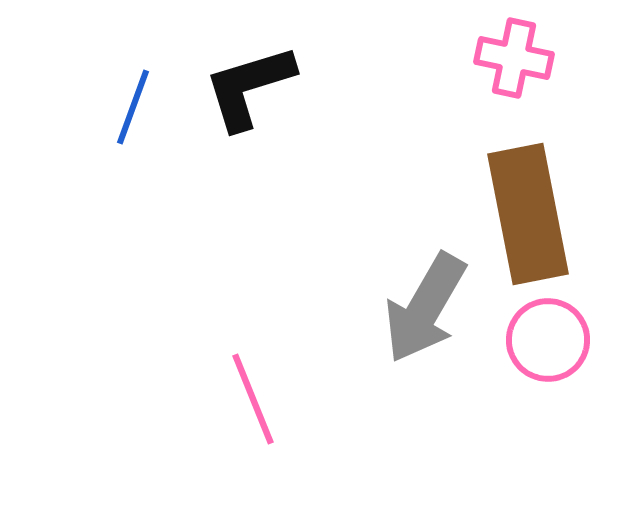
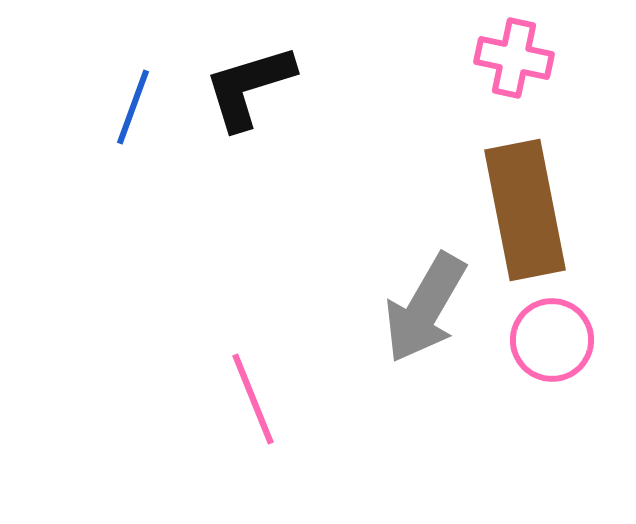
brown rectangle: moved 3 px left, 4 px up
pink circle: moved 4 px right
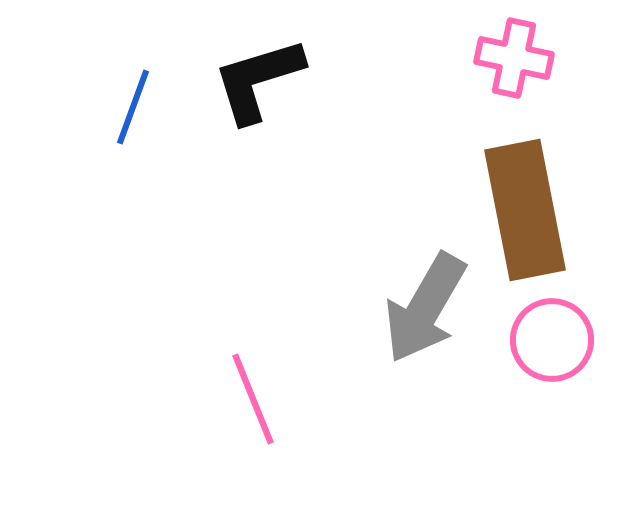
black L-shape: moved 9 px right, 7 px up
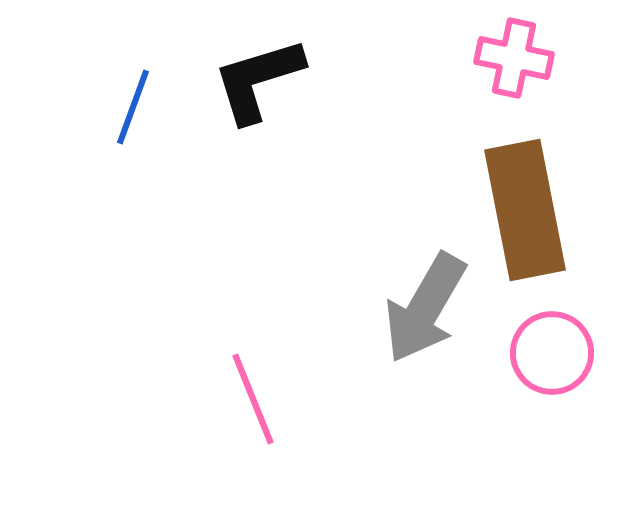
pink circle: moved 13 px down
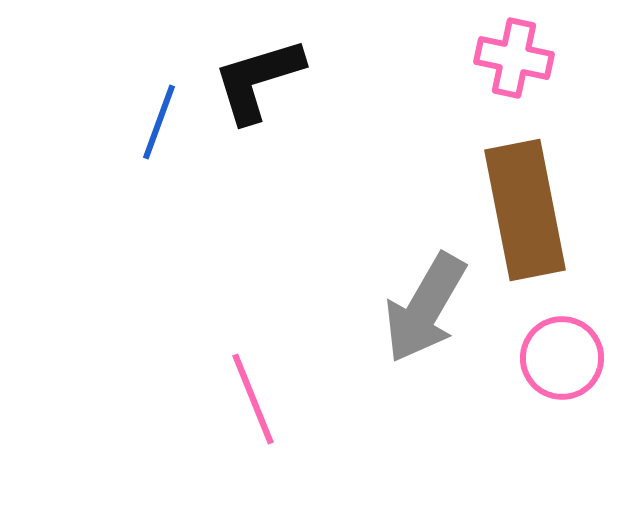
blue line: moved 26 px right, 15 px down
pink circle: moved 10 px right, 5 px down
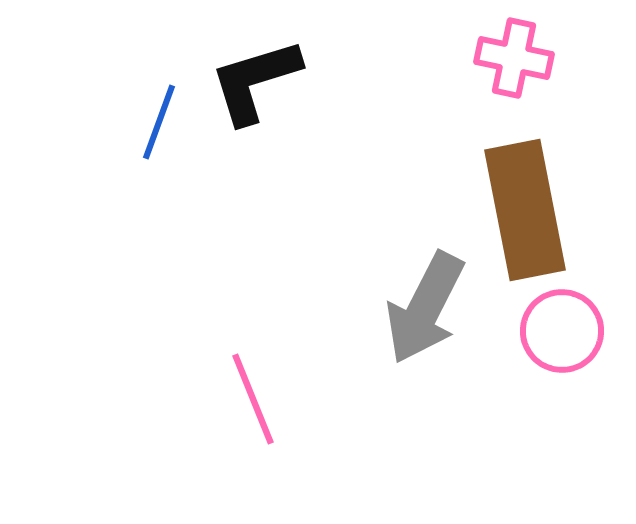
black L-shape: moved 3 px left, 1 px down
gray arrow: rotated 3 degrees counterclockwise
pink circle: moved 27 px up
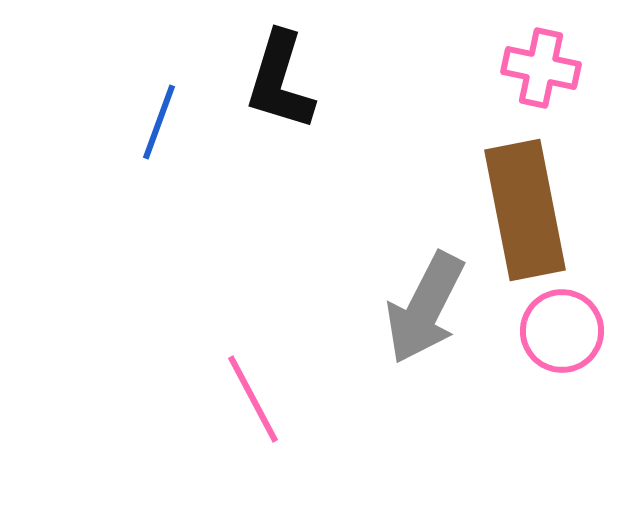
pink cross: moved 27 px right, 10 px down
black L-shape: moved 25 px right; rotated 56 degrees counterclockwise
pink line: rotated 6 degrees counterclockwise
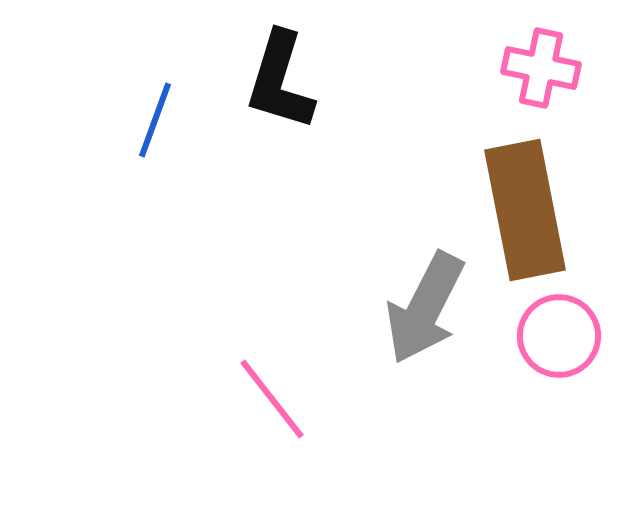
blue line: moved 4 px left, 2 px up
pink circle: moved 3 px left, 5 px down
pink line: moved 19 px right; rotated 10 degrees counterclockwise
